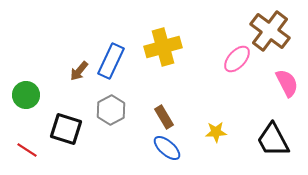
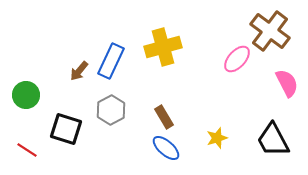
yellow star: moved 1 px right, 6 px down; rotated 15 degrees counterclockwise
blue ellipse: moved 1 px left
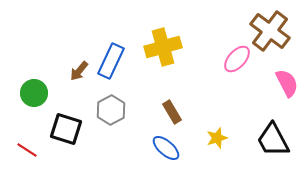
green circle: moved 8 px right, 2 px up
brown rectangle: moved 8 px right, 5 px up
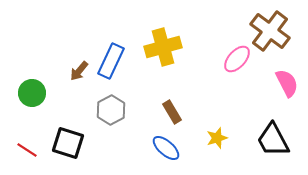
green circle: moved 2 px left
black square: moved 2 px right, 14 px down
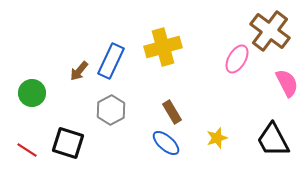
pink ellipse: rotated 12 degrees counterclockwise
blue ellipse: moved 5 px up
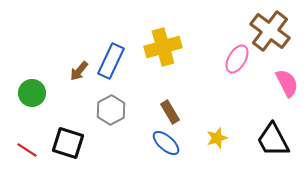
brown rectangle: moved 2 px left
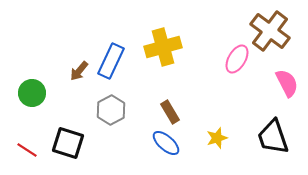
black trapezoid: moved 3 px up; rotated 9 degrees clockwise
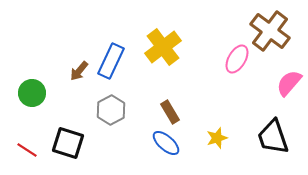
yellow cross: rotated 21 degrees counterclockwise
pink semicircle: moved 2 px right; rotated 112 degrees counterclockwise
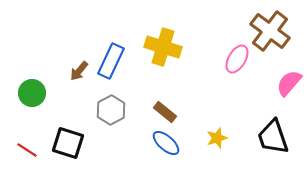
yellow cross: rotated 36 degrees counterclockwise
brown rectangle: moved 5 px left; rotated 20 degrees counterclockwise
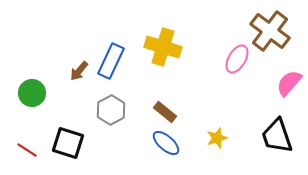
black trapezoid: moved 4 px right, 1 px up
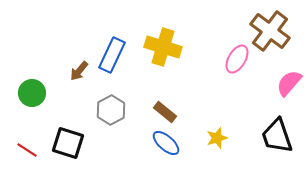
blue rectangle: moved 1 px right, 6 px up
